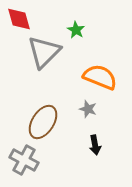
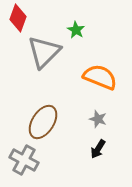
red diamond: moved 1 px left, 1 px up; rotated 36 degrees clockwise
gray star: moved 10 px right, 10 px down
black arrow: moved 3 px right, 4 px down; rotated 42 degrees clockwise
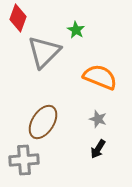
gray cross: rotated 32 degrees counterclockwise
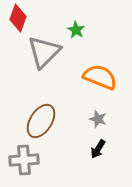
brown ellipse: moved 2 px left, 1 px up
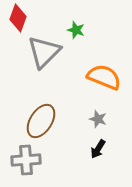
green star: rotated 12 degrees counterclockwise
orange semicircle: moved 4 px right
gray cross: moved 2 px right
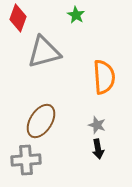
green star: moved 15 px up; rotated 12 degrees clockwise
gray triangle: rotated 30 degrees clockwise
orange semicircle: rotated 64 degrees clockwise
gray star: moved 1 px left, 6 px down
black arrow: rotated 42 degrees counterclockwise
